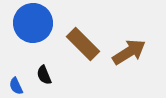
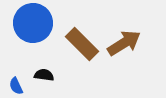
brown rectangle: moved 1 px left
brown arrow: moved 5 px left, 9 px up
black semicircle: rotated 120 degrees clockwise
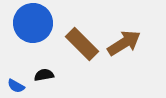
black semicircle: rotated 18 degrees counterclockwise
blue semicircle: rotated 36 degrees counterclockwise
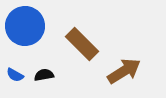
blue circle: moved 8 px left, 3 px down
brown arrow: moved 28 px down
blue semicircle: moved 1 px left, 11 px up
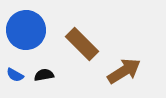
blue circle: moved 1 px right, 4 px down
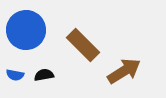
brown rectangle: moved 1 px right, 1 px down
blue semicircle: rotated 18 degrees counterclockwise
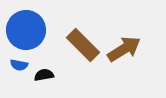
brown arrow: moved 22 px up
blue semicircle: moved 4 px right, 10 px up
